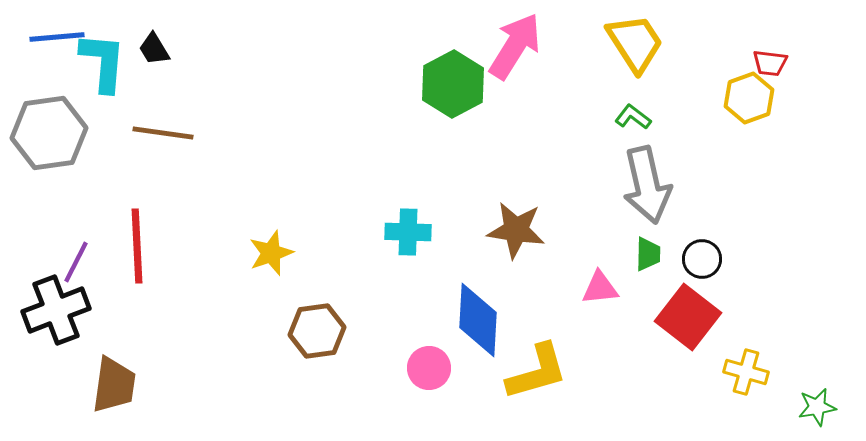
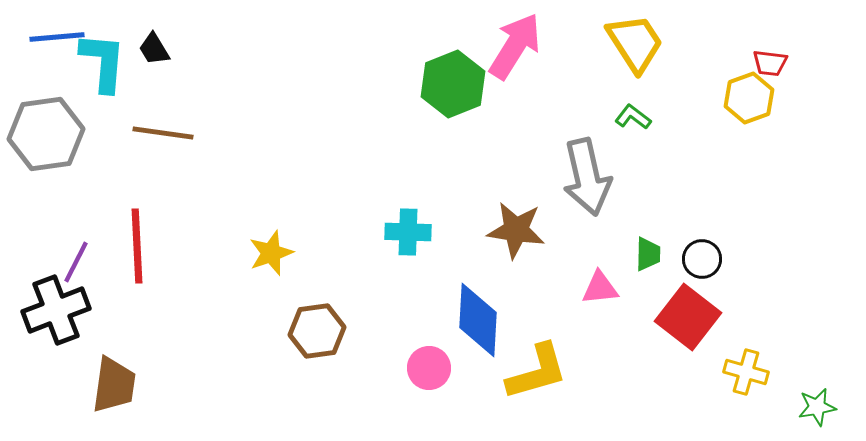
green hexagon: rotated 6 degrees clockwise
gray hexagon: moved 3 px left, 1 px down
gray arrow: moved 60 px left, 8 px up
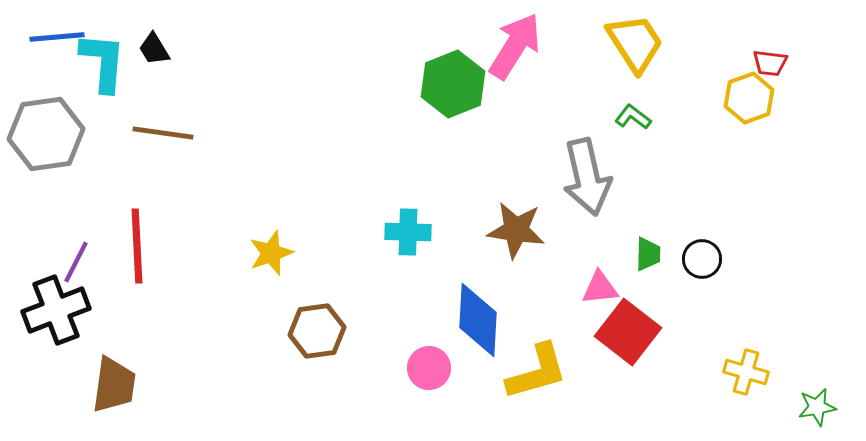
red square: moved 60 px left, 15 px down
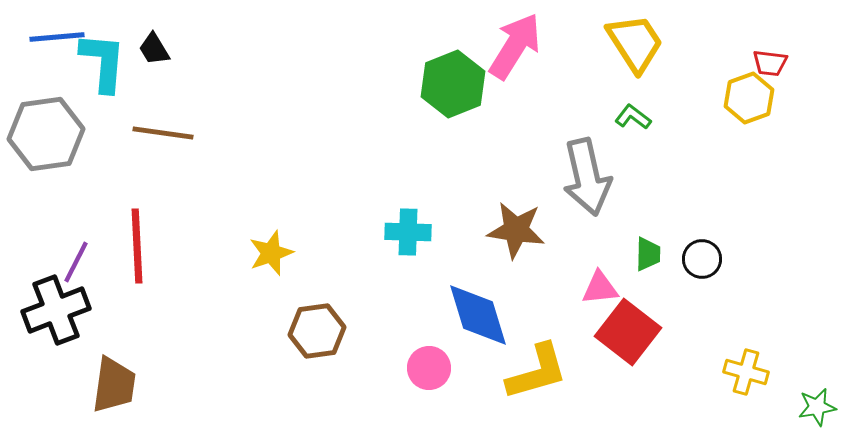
blue diamond: moved 5 px up; rotated 20 degrees counterclockwise
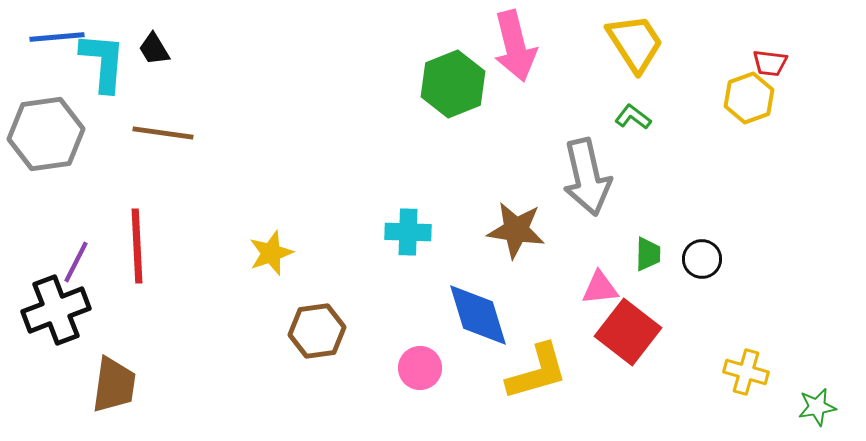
pink arrow: rotated 134 degrees clockwise
pink circle: moved 9 px left
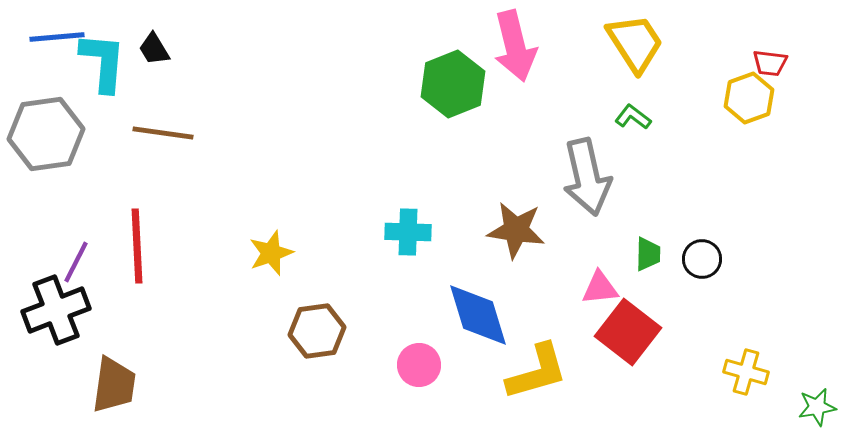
pink circle: moved 1 px left, 3 px up
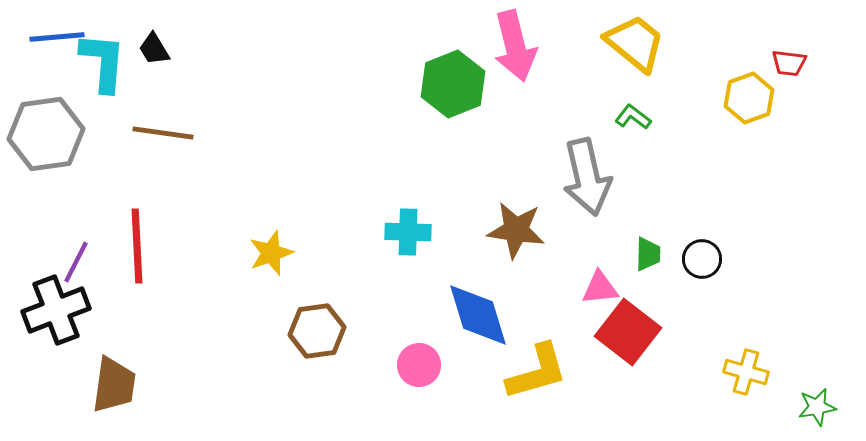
yellow trapezoid: rotated 18 degrees counterclockwise
red trapezoid: moved 19 px right
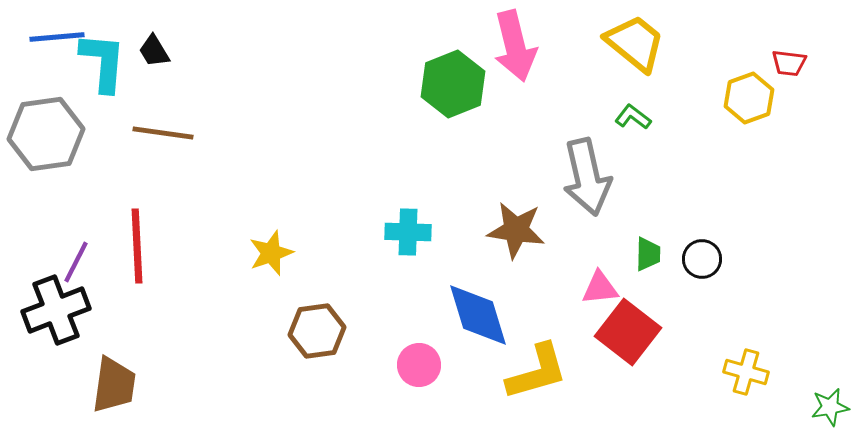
black trapezoid: moved 2 px down
green star: moved 13 px right
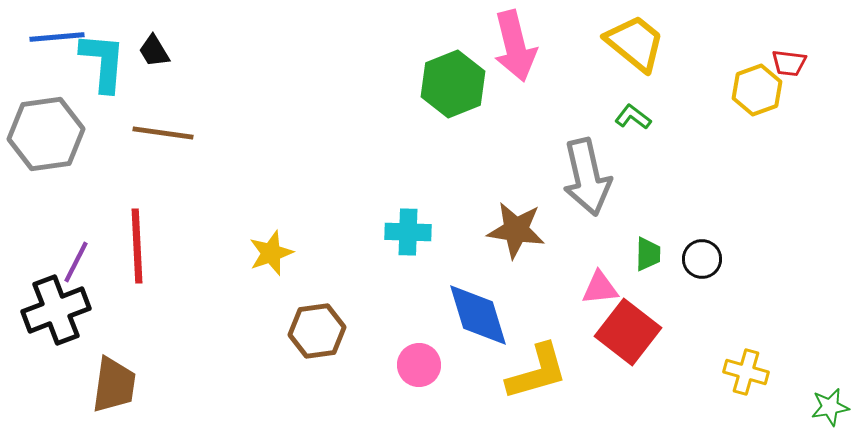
yellow hexagon: moved 8 px right, 8 px up
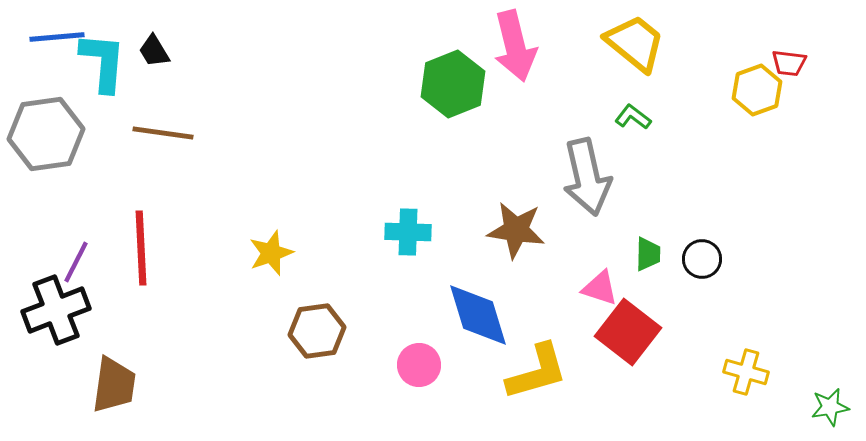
red line: moved 4 px right, 2 px down
pink triangle: rotated 24 degrees clockwise
